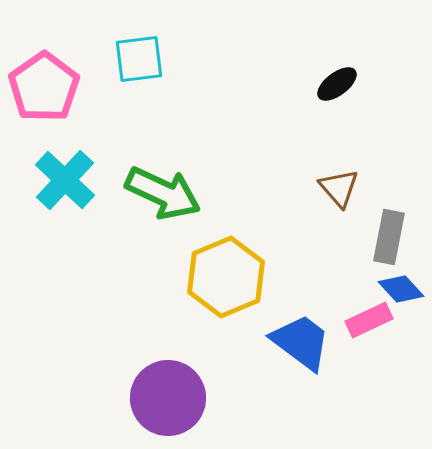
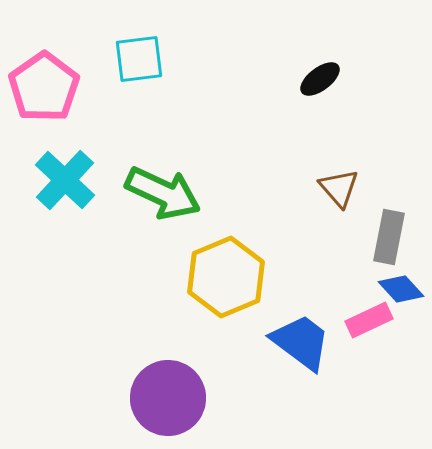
black ellipse: moved 17 px left, 5 px up
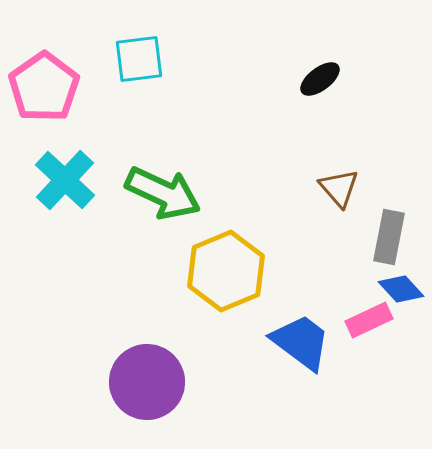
yellow hexagon: moved 6 px up
purple circle: moved 21 px left, 16 px up
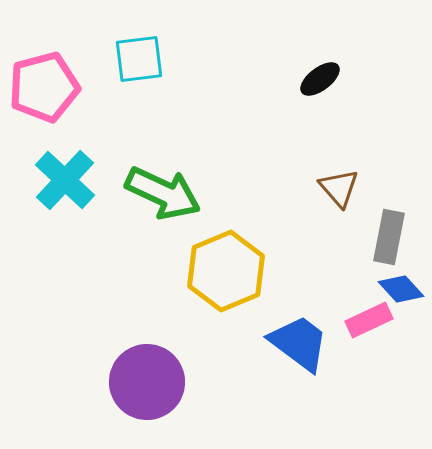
pink pentagon: rotated 20 degrees clockwise
blue trapezoid: moved 2 px left, 1 px down
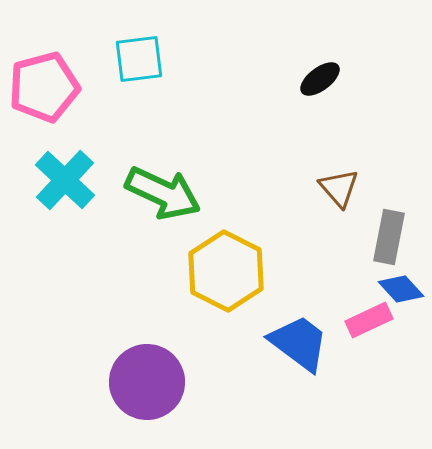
yellow hexagon: rotated 10 degrees counterclockwise
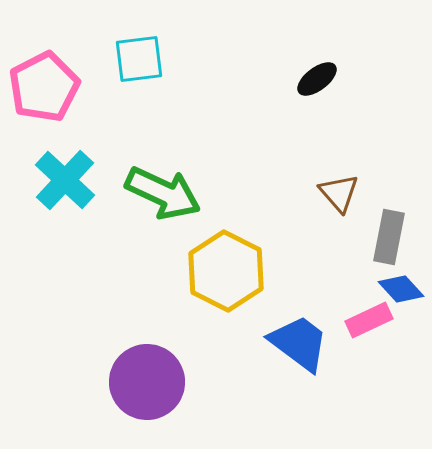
black ellipse: moved 3 px left
pink pentagon: rotated 12 degrees counterclockwise
brown triangle: moved 5 px down
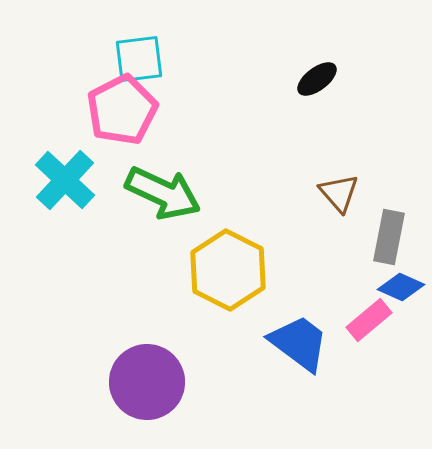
pink pentagon: moved 78 px right, 23 px down
yellow hexagon: moved 2 px right, 1 px up
blue diamond: moved 2 px up; rotated 24 degrees counterclockwise
pink rectangle: rotated 15 degrees counterclockwise
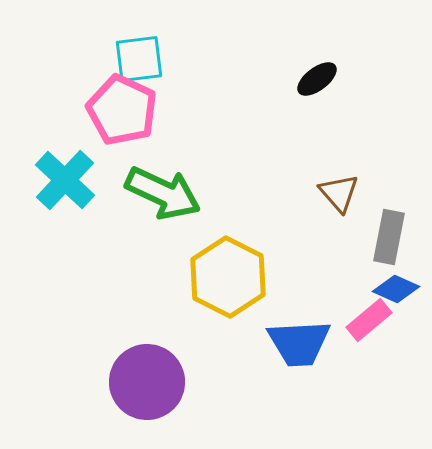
pink pentagon: rotated 20 degrees counterclockwise
yellow hexagon: moved 7 px down
blue diamond: moved 5 px left, 2 px down
blue trapezoid: rotated 140 degrees clockwise
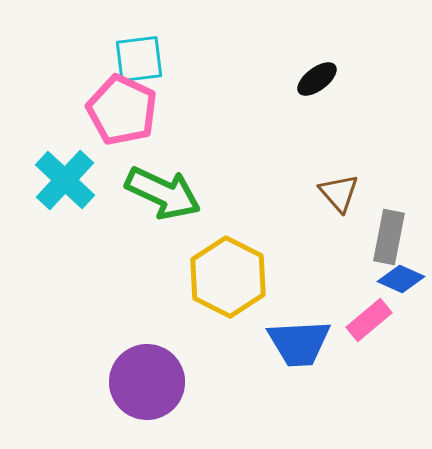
blue diamond: moved 5 px right, 10 px up
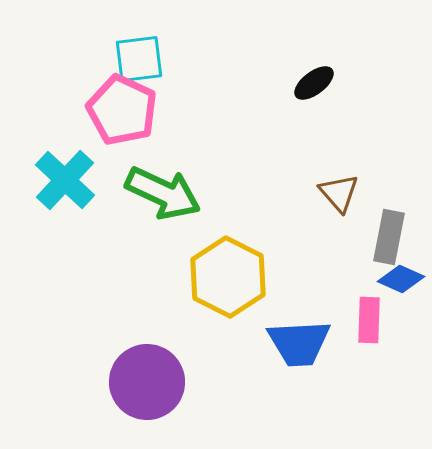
black ellipse: moved 3 px left, 4 px down
pink rectangle: rotated 48 degrees counterclockwise
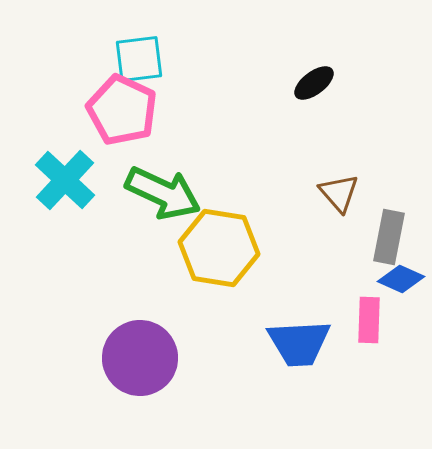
yellow hexagon: moved 9 px left, 29 px up; rotated 18 degrees counterclockwise
purple circle: moved 7 px left, 24 px up
